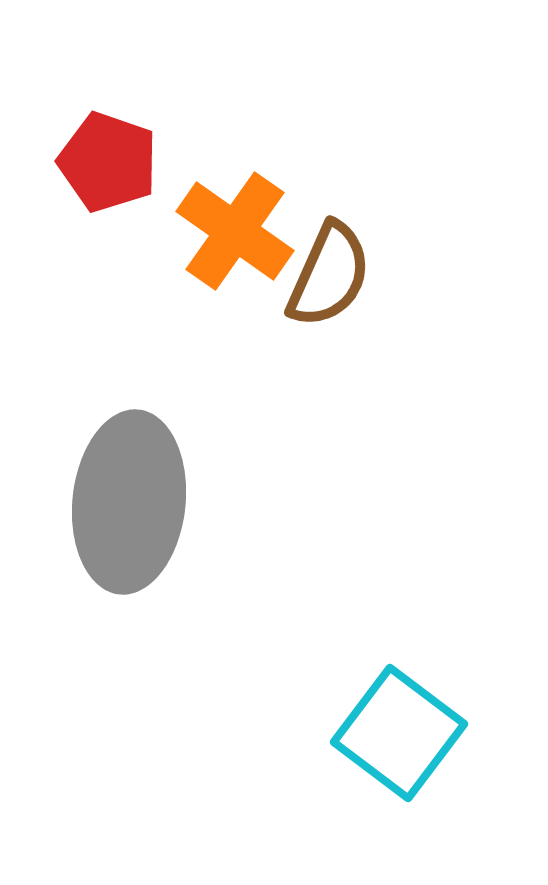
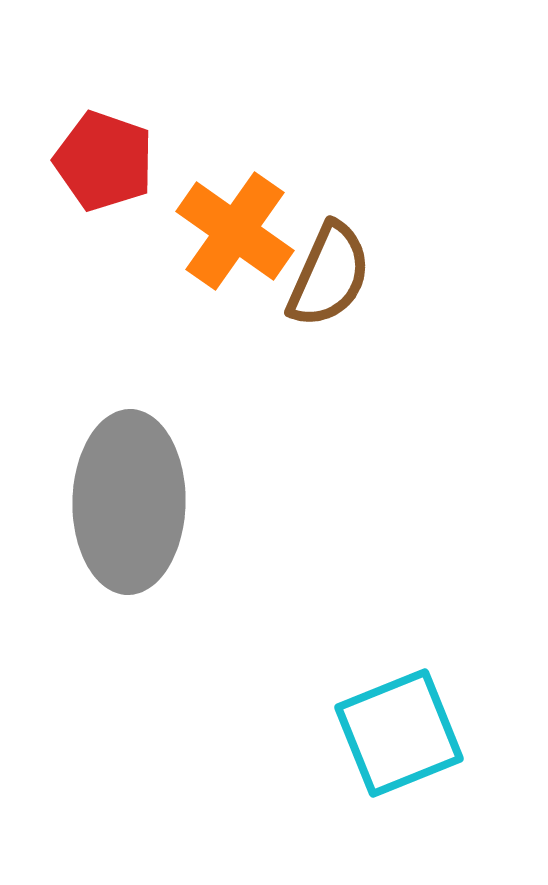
red pentagon: moved 4 px left, 1 px up
gray ellipse: rotated 5 degrees counterclockwise
cyan square: rotated 31 degrees clockwise
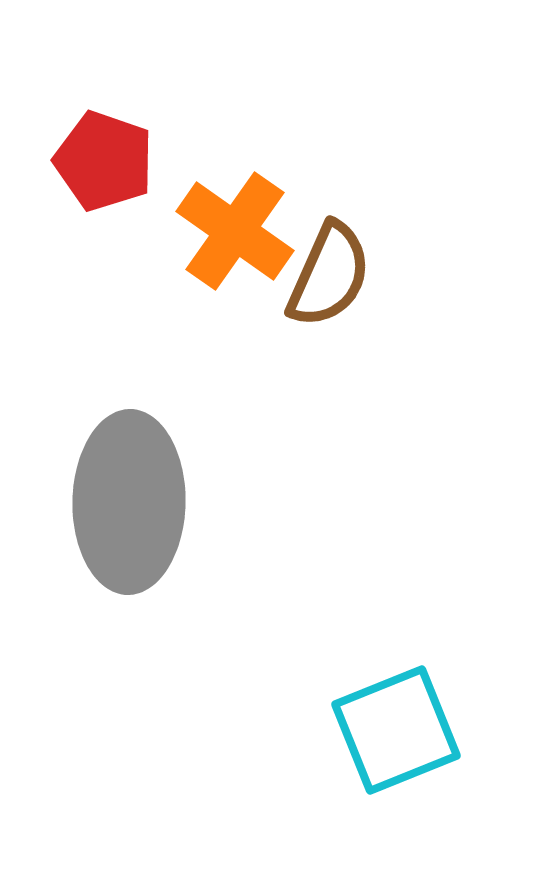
cyan square: moved 3 px left, 3 px up
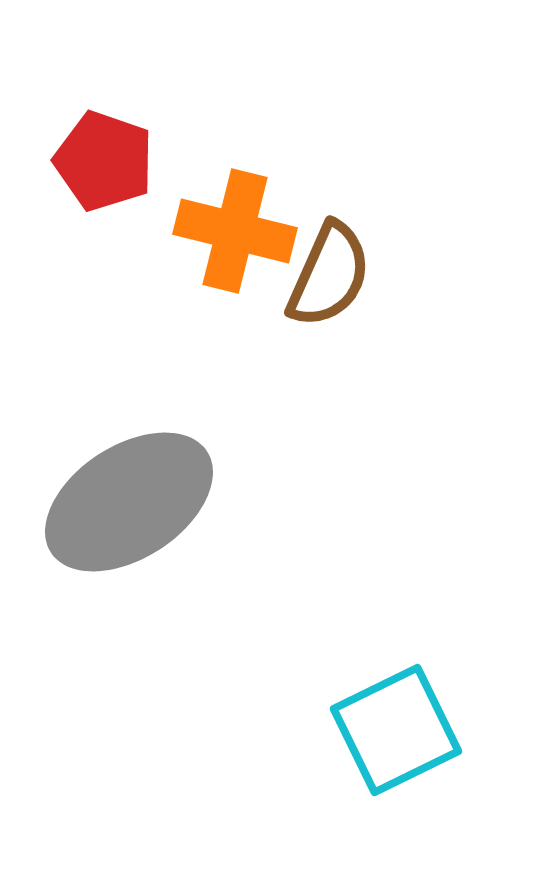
orange cross: rotated 21 degrees counterclockwise
gray ellipse: rotated 56 degrees clockwise
cyan square: rotated 4 degrees counterclockwise
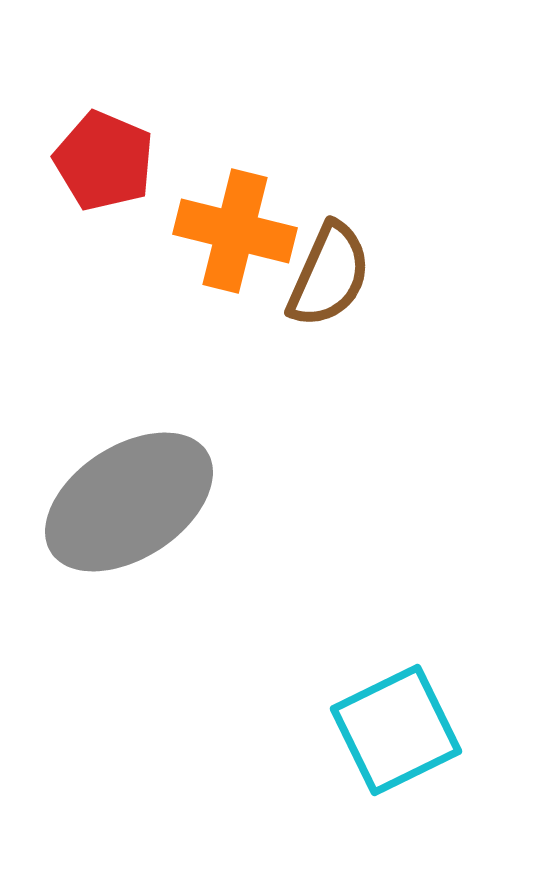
red pentagon: rotated 4 degrees clockwise
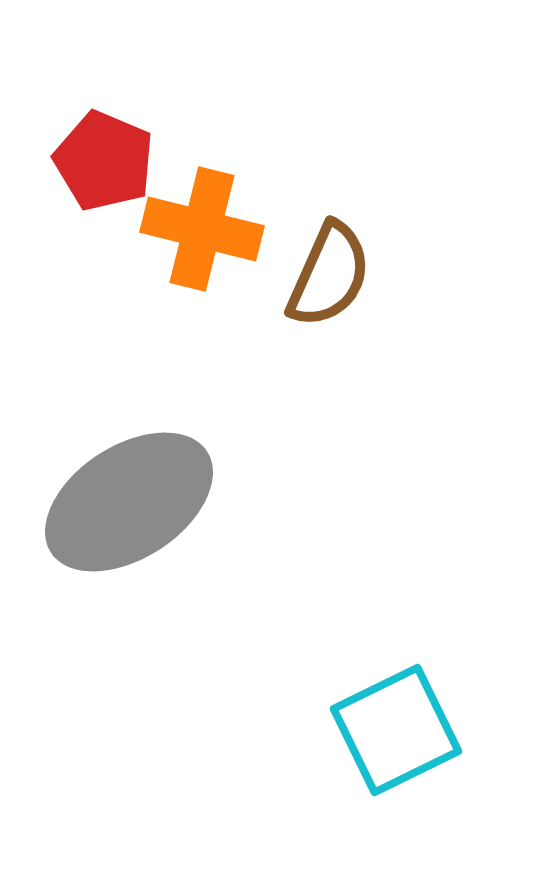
orange cross: moved 33 px left, 2 px up
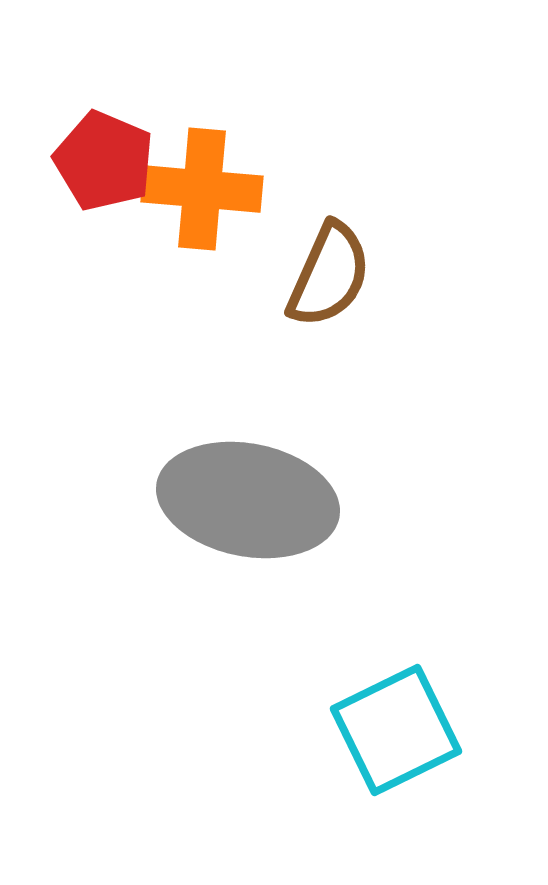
orange cross: moved 40 px up; rotated 9 degrees counterclockwise
gray ellipse: moved 119 px right, 2 px up; rotated 44 degrees clockwise
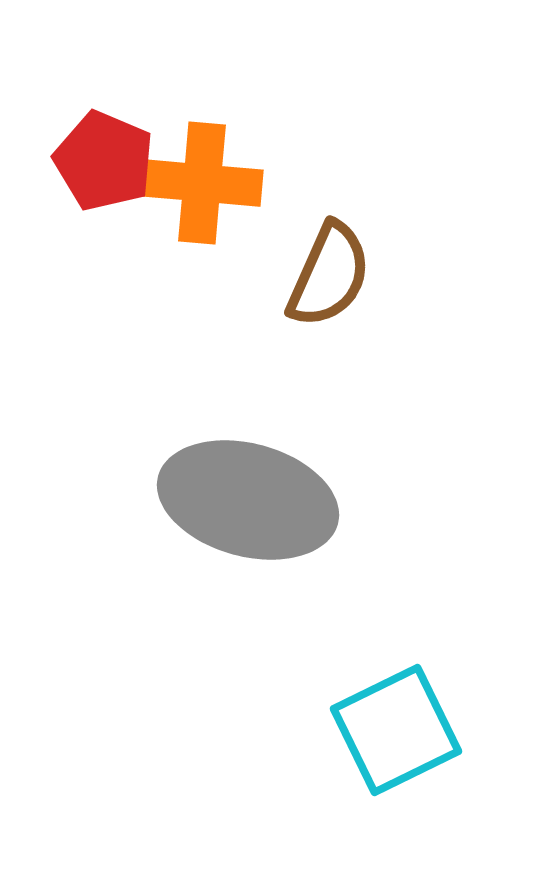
orange cross: moved 6 px up
gray ellipse: rotated 4 degrees clockwise
